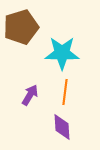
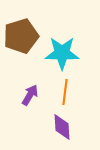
brown pentagon: moved 9 px down
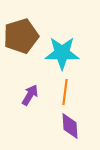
purple diamond: moved 8 px right, 1 px up
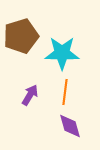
purple diamond: rotated 12 degrees counterclockwise
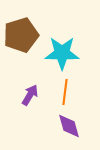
brown pentagon: moved 1 px up
purple diamond: moved 1 px left
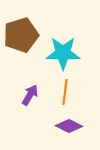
cyan star: moved 1 px right
purple diamond: rotated 48 degrees counterclockwise
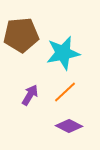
brown pentagon: rotated 12 degrees clockwise
cyan star: rotated 12 degrees counterclockwise
orange line: rotated 40 degrees clockwise
